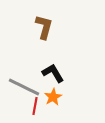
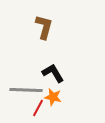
gray line: moved 2 px right, 3 px down; rotated 24 degrees counterclockwise
orange star: rotated 30 degrees counterclockwise
red line: moved 3 px right, 2 px down; rotated 18 degrees clockwise
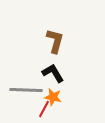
brown L-shape: moved 11 px right, 14 px down
red line: moved 6 px right, 1 px down
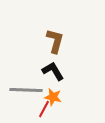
black L-shape: moved 2 px up
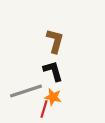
black L-shape: rotated 15 degrees clockwise
gray line: moved 1 px down; rotated 20 degrees counterclockwise
red line: rotated 12 degrees counterclockwise
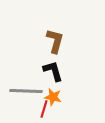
gray line: rotated 20 degrees clockwise
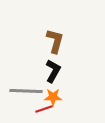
black L-shape: rotated 45 degrees clockwise
orange star: rotated 12 degrees counterclockwise
red line: rotated 54 degrees clockwise
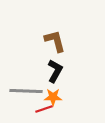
brown L-shape: rotated 30 degrees counterclockwise
black L-shape: moved 2 px right
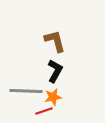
orange star: rotated 12 degrees counterclockwise
red line: moved 2 px down
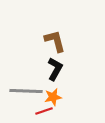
black L-shape: moved 2 px up
